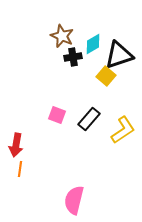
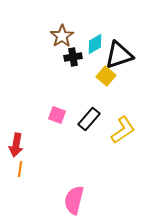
brown star: rotated 15 degrees clockwise
cyan diamond: moved 2 px right
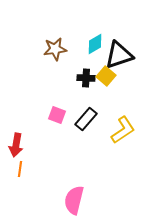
brown star: moved 7 px left, 13 px down; rotated 25 degrees clockwise
black cross: moved 13 px right, 21 px down; rotated 12 degrees clockwise
black rectangle: moved 3 px left
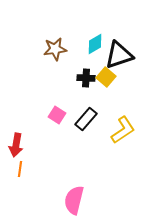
yellow square: moved 1 px down
pink square: rotated 12 degrees clockwise
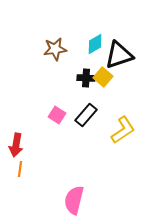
yellow square: moved 3 px left
black rectangle: moved 4 px up
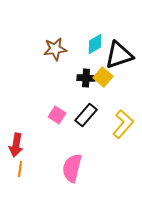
yellow L-shape: moved 6 px up; rotated 16 degrees counterclockwise
pink semicircle: moved 2 px left, 32 px up
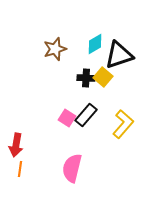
brown star: rotated 10 degrees counterclockwise
pink square: moved 10 px right, 3 px down
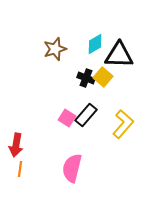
black triangle: rotated 20 degrees clockwise
black cross: rotated 18 degrees clockwise
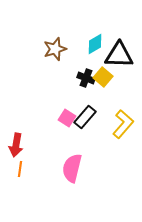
black rectangle: moved 1 px left, 2 px down
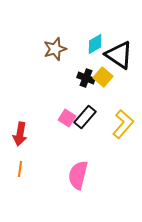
black triangle: rotated 32 degrees clockwise
red arrow: moved 4 px right, 11 px up
pink semicircle: moved 6 px right, 7 px down
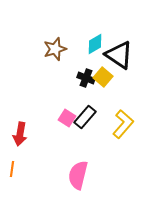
orange line: moved 8 px left
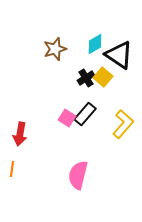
black cross: rotated 36 degrees clockwise
black rectangle: moved 3 px up
